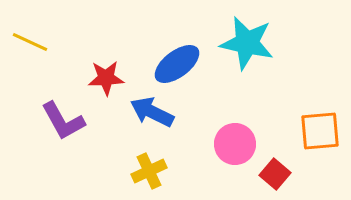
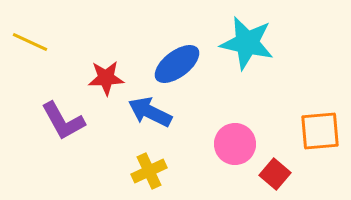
blue arrow: moved 2 px left
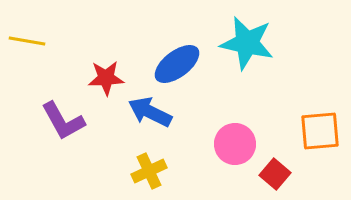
yellow line: moved 3 px left, 1 px up; rotated 15 degrees counterclockwise
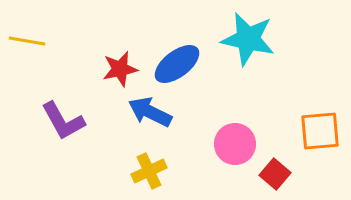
cyan star: moved 1 px right, 4 px up
red star: moved 14 px right, 9 px up; rotated 9 degrees counterclockwise
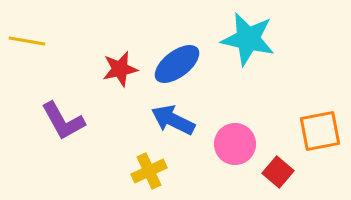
blue arrow: moved 23 px right, 8 px down
orange square: rotated 6 degrees counterclockwise
red square: moved 3 px right, 2 px up
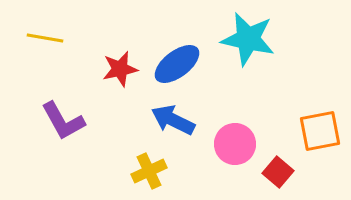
yellow line: moved 18 px right, 3 px up
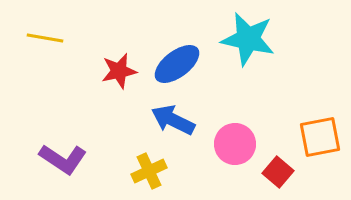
red star: moved 1 px left, 2 px down
purple L-shape: moved 38 px down; rotated 27 degrees counterclockwise
orange square: moved 6 px down
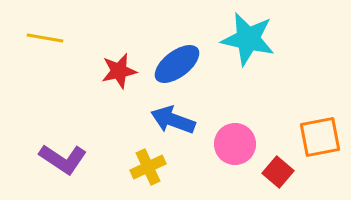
blue arrow: rotated 6 degrees counterclockwise
yellow cross: moved 1 px left, 4 px up
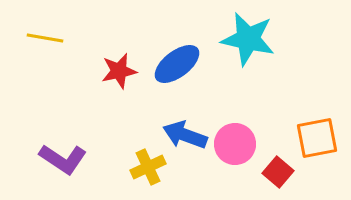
blue arrow: moved 12 px right, 15 px down
orange square: moved 3 px left, 1 px down
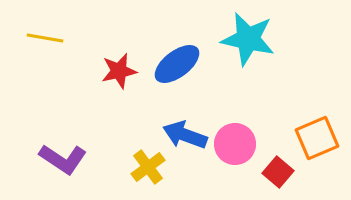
orange square: rotated 12 degrees counterclockwise
yellow cross: rotated 12 degrees counterclockwise
